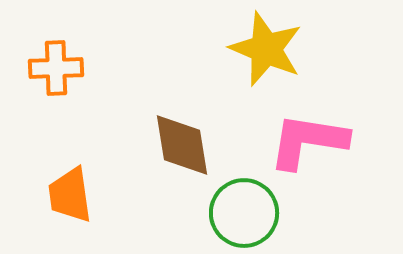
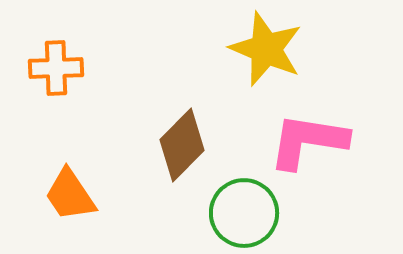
brown diamond: rotated 54 degrees clockwise
orange trapezoid: rotated 26 degrees counterclockwise
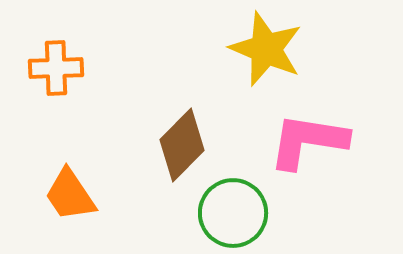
green circle: moved 11 px left
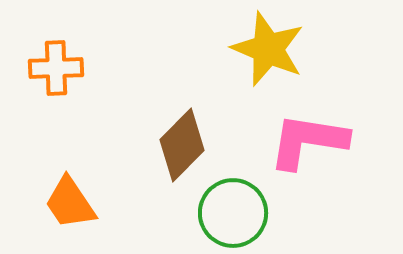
yellow star: moved 2 px right
orange trapezoid: moved 8 px down
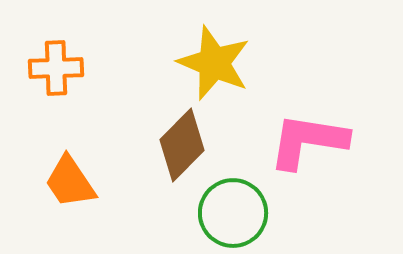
yellow star: moved 54 px left, 14 px down
orange trapezoid: moved 21 px up
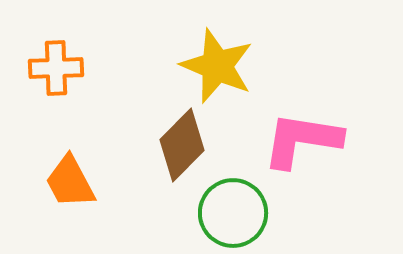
yellow star: moved 3 px right, 3 px down
pink L-shape: moved 6 px left, 1 px up
orange trapezoid: rotated 6 degrees clockwise
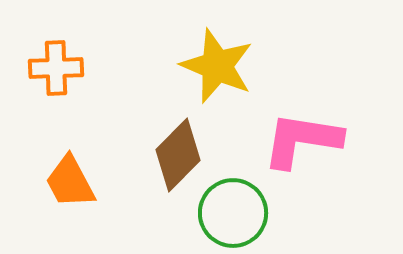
brown diamond: moved 4 px left, 10 px down
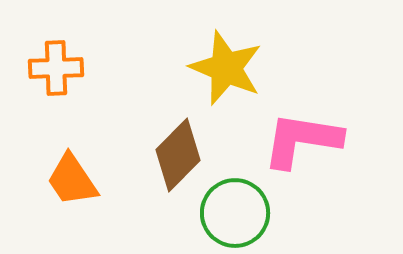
yellow star: moved 9 px right, 2 px down
orange trapezoid: moved 2 px right, 2 px up; rotated 6 degrees counterclockwise
green circle: moved 2 px right
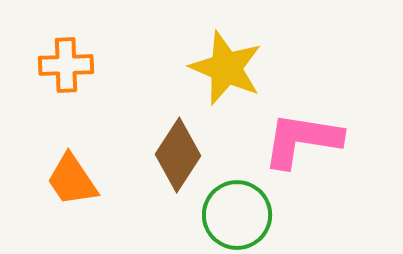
orange cross: moved 10 px right, 3 px up
brown diamond: rotated 12 degrees counterclockwise
green circle: moved 2 px right, 2 px down
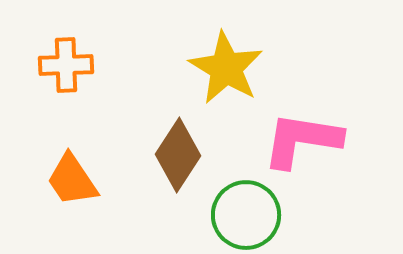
yellow star: rotated 8 degrees clockwise
green circle: moved 9 px right
